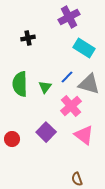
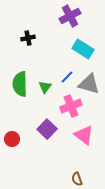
purple cross: moved 1 px right, 1 px up
cyan rectangle: moved 1 px left, 1 px down
pink cross: rotated 20 degrees clockwise
purple square: moved 1 px right, 3 px up
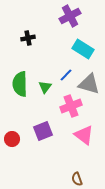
blue line: moved 1 px left, 2 px up
purple square: moved 4 px left, 2 px down; rotated 24 degrees clockwise
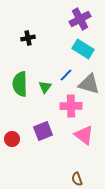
purple cross: moved 10 px right, 3 px down
pink cross: rotated 20 degrees clockwise
